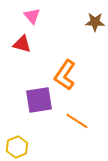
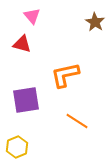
brown star: rotated 30 degrees clockwise
orange L-shape: rotated 44 degrees clockwise
purple square: moved 13 px left
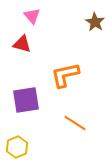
orange line: moved 2 px left, 2 px down
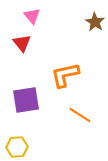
red triangle: moved 1 px up; rotated 36 degrees clockwise
orange line: moved 5 px right, 8 px up
yellow hexagon: rotated 20 degrees clockwise
